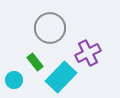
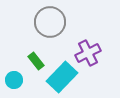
gray circle: moved 6 px up
green rectangle: moved 1 px right, 1 px up
cyan rectangle: moved 1 px right
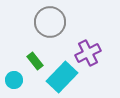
green rectangle: moved 1 px left
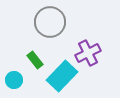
green rectangle: moved 1 px up
cyan rectangle: moved 1 px up
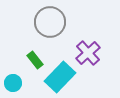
purple cross: rotated 15 degrees counterclockwise
cyan rectangle: moved 2 px left, 1 px down
cyan circle: moved 1 px left, 3 px down
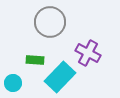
purple cross: rotated 20 degrees counterclockwise
green rectangle: rotated 48 degrees counterclockwise
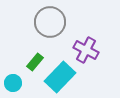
purple cross: moved 2 px left, 3 px up
green rectangle: moved 2 px down; rotated 54 degrees counterclockwise
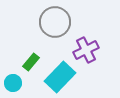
gray circle: moved 5 px right
purple cross: rotated 35 degrees clockwise
green rectangle: moved 4 px left
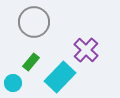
gray circle: moved 21 px left
purple cross: rotated 20 degrees counterclockwise
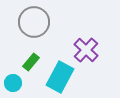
cyan rectangle: rotated 16 degrees counterclockwise
